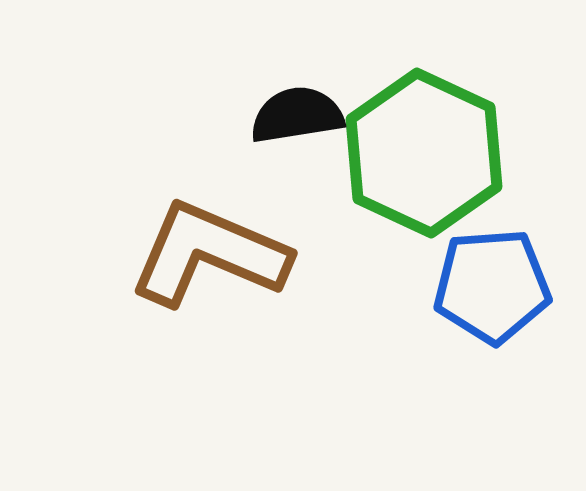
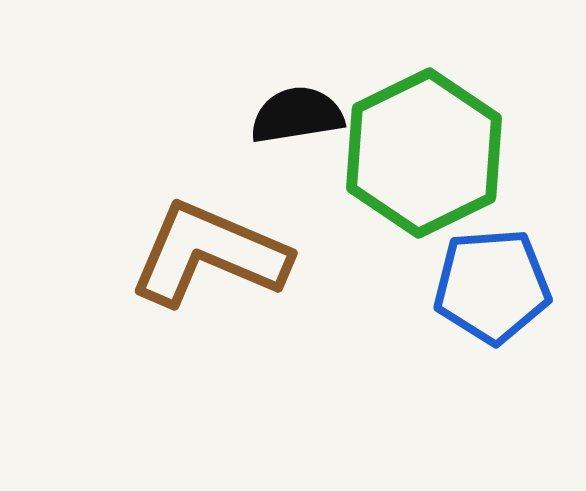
green hexagon: rotated 9 degrees clockwise
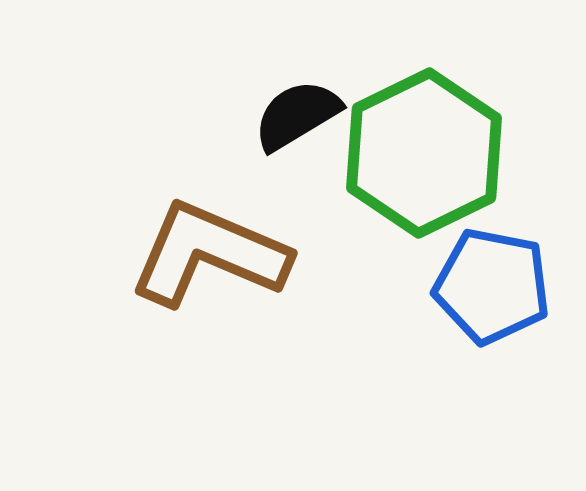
black semicircle: rotated 22 degrees counterclockwise
blue pentagon: rotated 15 degrees clockwise
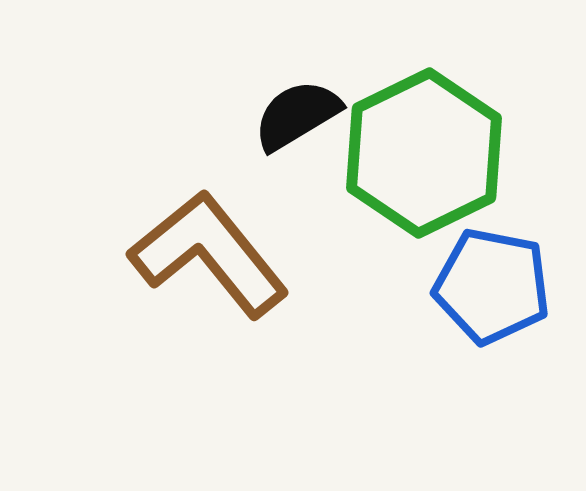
brown L-shape: rotated 28 degrees clockwise
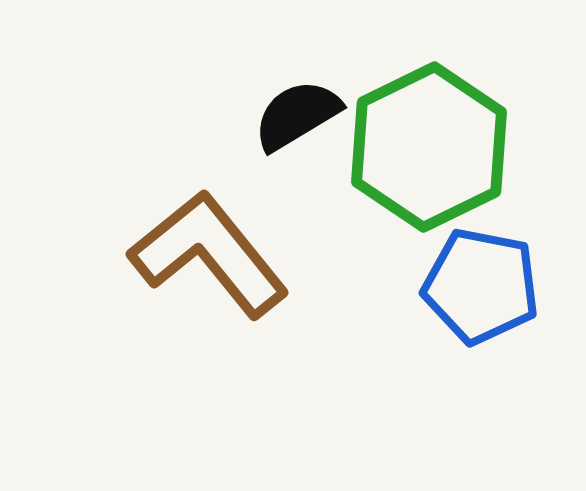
green hexagon: moved 5 px right, 6 px up
blue pentagon: moved 11 px left
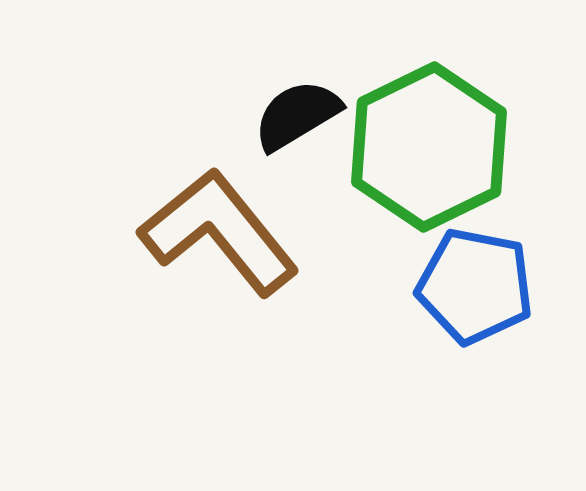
brown L-shape: moved 10 px right, 22 px up
blue pentagon: moved 6 px left
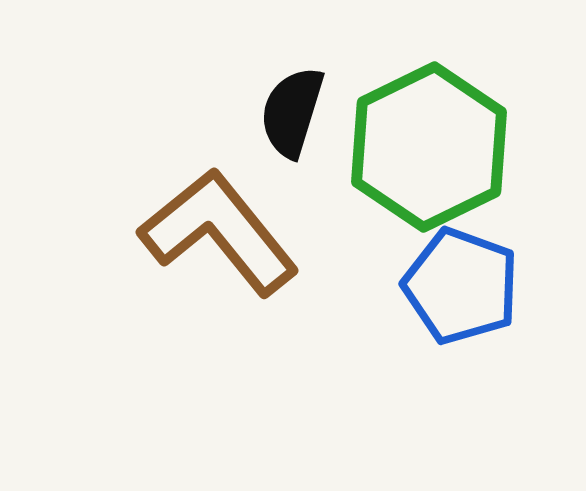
black semicircle: moved 5 px left, 3 px up; rotated 42 degrees counterclockwise
blue pentagon: moved 14 px left; rotated 9 degrees clockwise
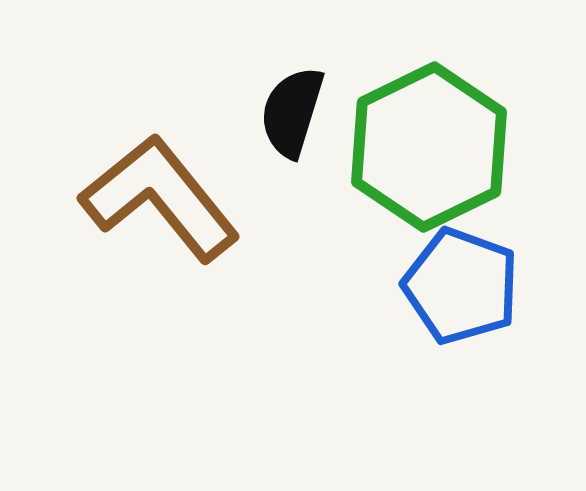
brown L-shape: moved 59 px left, 34 px up
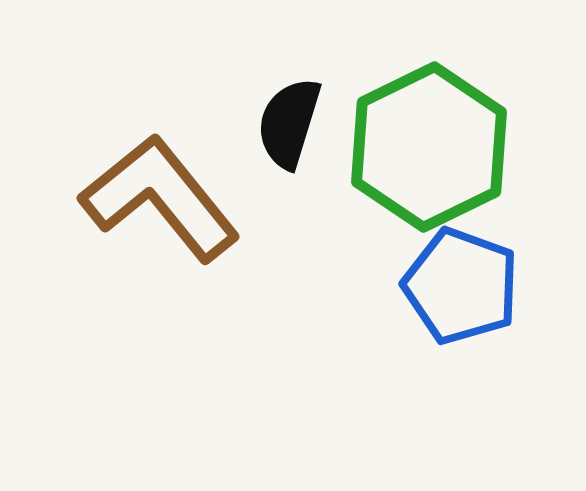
black semicircle: moved 3 px left, 11 px down
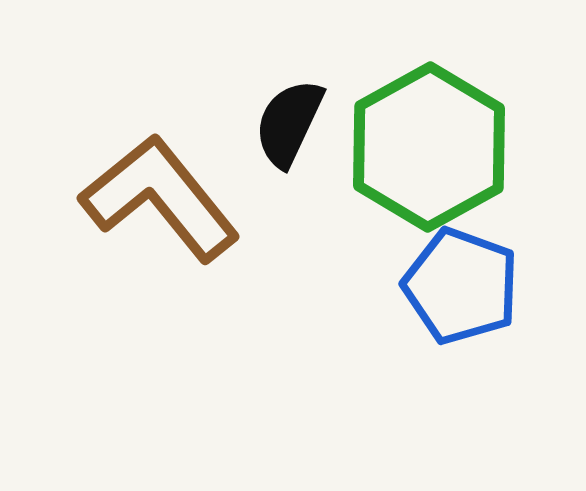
black semicircle: rotated 8 degrees clockwise
green hexagon: rotated 3 degrees counterclockwise
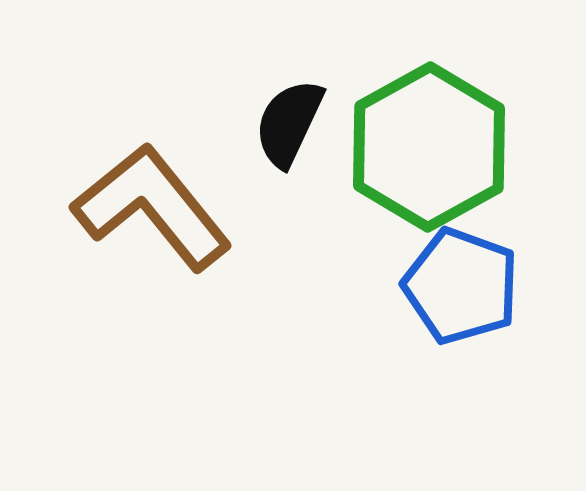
brown L-shape: moved 8 px left, 9 px down
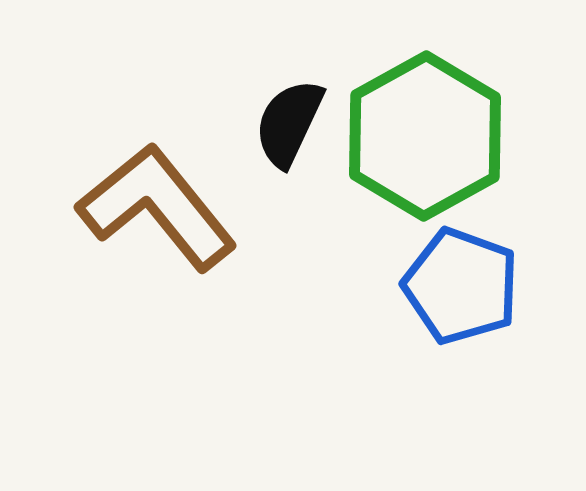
green hexagon: moved 4 px left, 11 px up
brown L-shape: moved 5 px right
